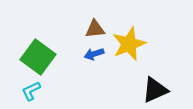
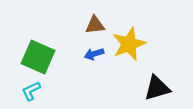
brown triangle: moved 4 px up
green square: rotated 12 degrees counterclockwise
black triangle: moved 2 px right, 2 px up; rotated 8 degrees clockwise
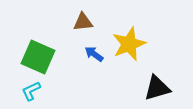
brown triangle: moved 12 px left, 3 px up
blue arrow: rotated 54 degrees clockwise
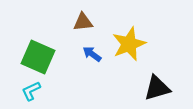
blue arrow: moved 2 px left
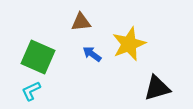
brown triangle: moved 2 px left
